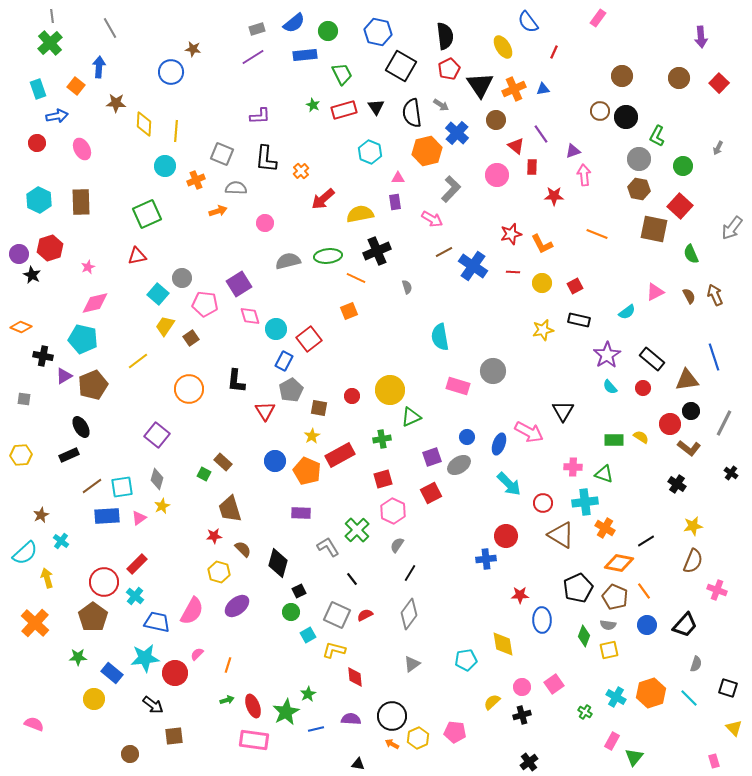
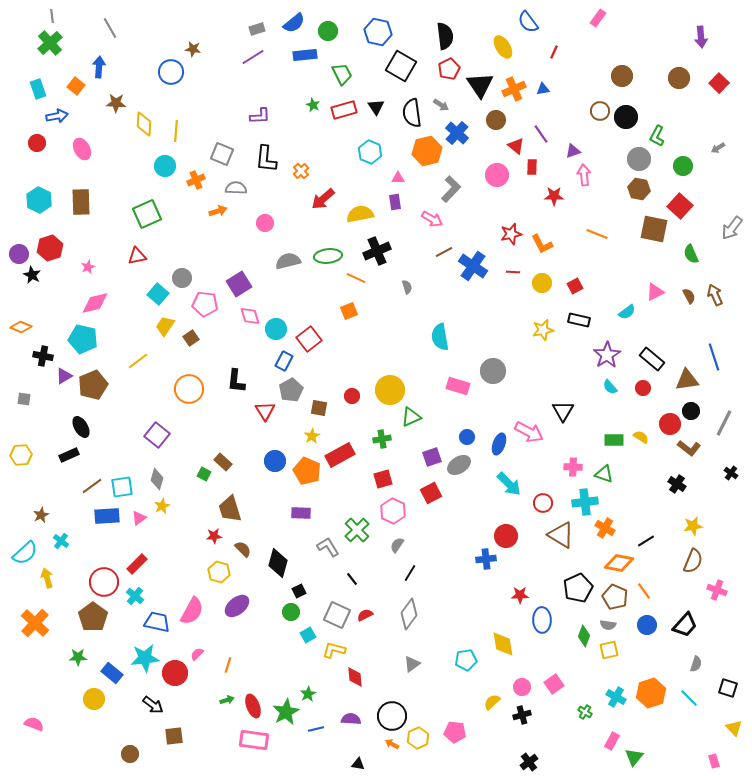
gray arrow at (718, 148): rotated 32 degrees clockwise
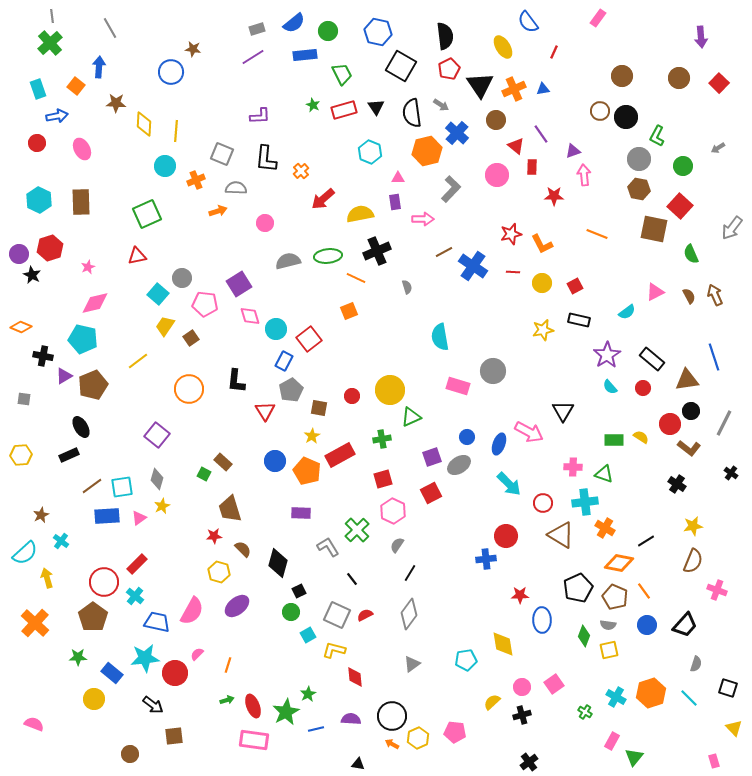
pink arrow at (432, 219): moved 9 px left; rotated 30 degrees counterclockwise
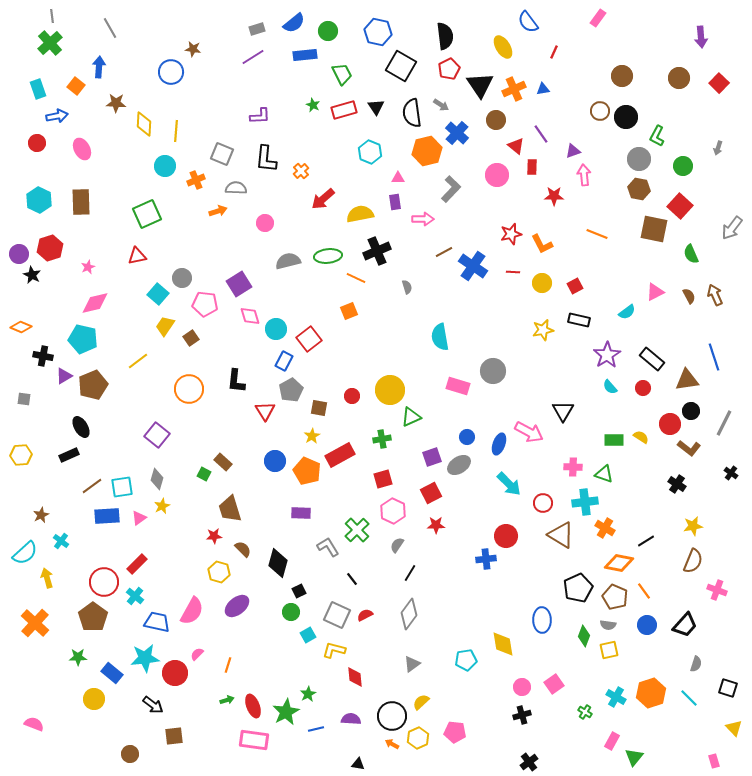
gray arrow at (718, 148): rotated 40 degrees counterclockwise
red star at (520, 595): moved 84 px left, 70 px up
yellow semicircle at (492, 702): moved 71 px left
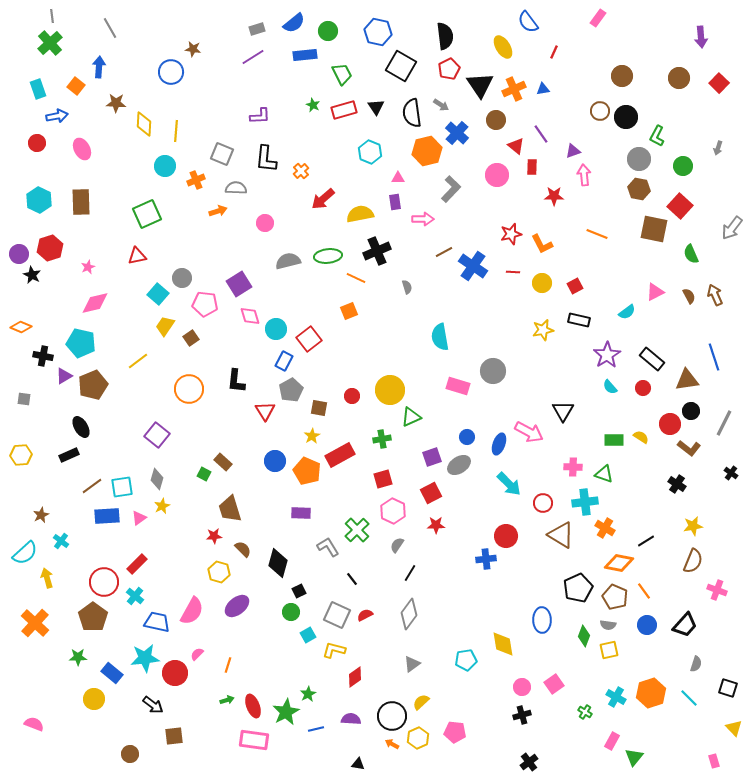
cyan pentagon at (83, 339): moved 2 px left, 4 px down
red diamond at (355, 677): rotated 60 degrees clockwise
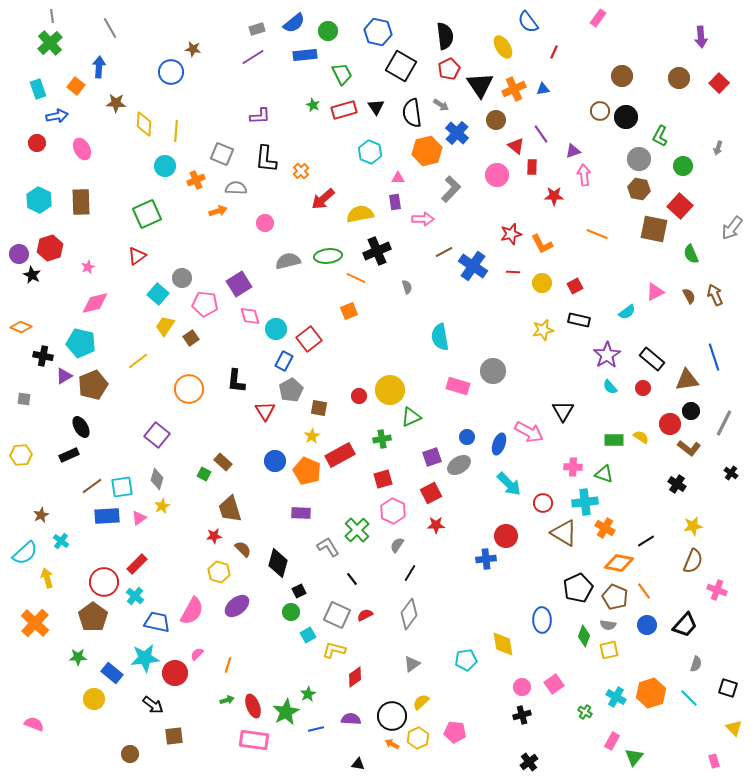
green L-shape at (657, 136): moved 3 px right
red triangle at (137, 256): rotated 24 degrees counterclockwise
red circle at (352, 396): moved 7 px right
brown triangle at (561, 535): moved 3 px right, 2 px up
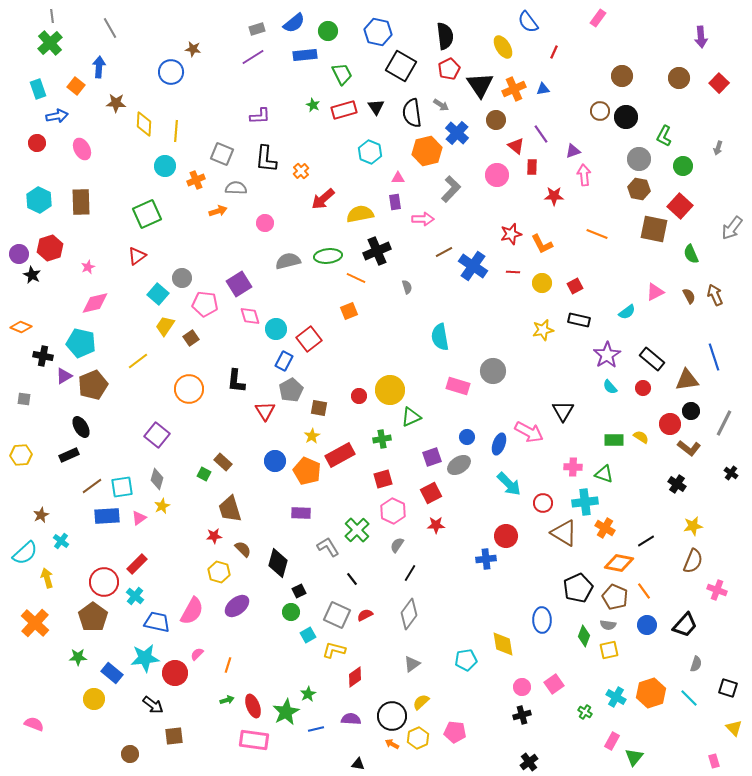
green L-shape at (660, 136): moved 4 px right
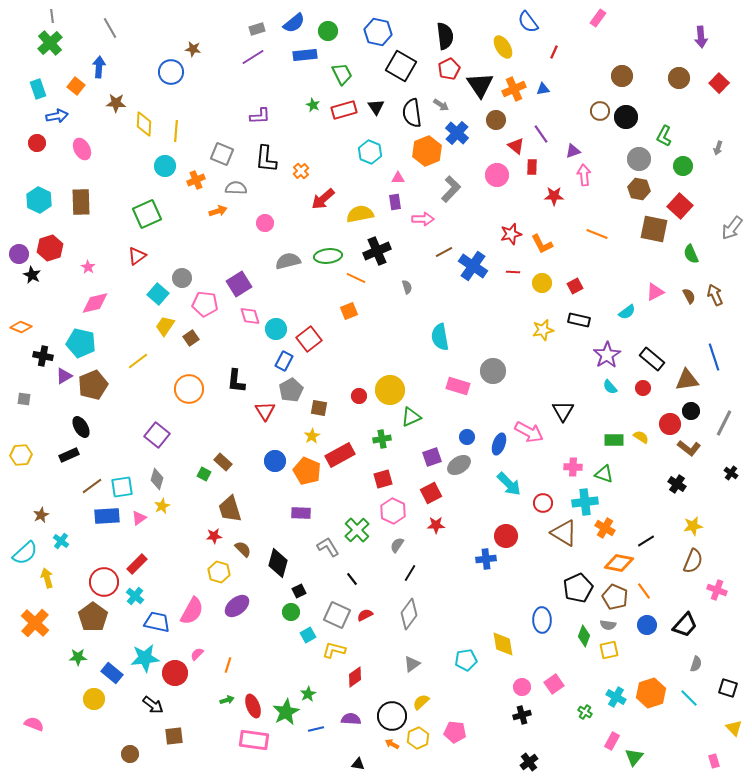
orange hexagon at (427, 151): rotated 8 degrees counterclockwise
pink star at (88, 267): rotated 16 degrees counterclockwise
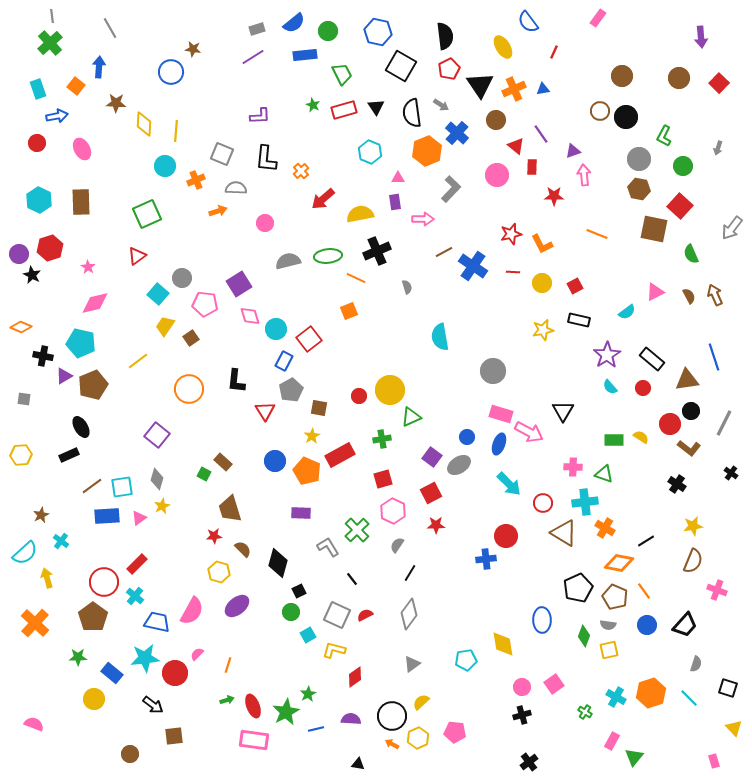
pink rectangle at (458, 386): moved 43 px right, 28 px down
purple square at (432, 457): rotated 36 degrees counterclockwise
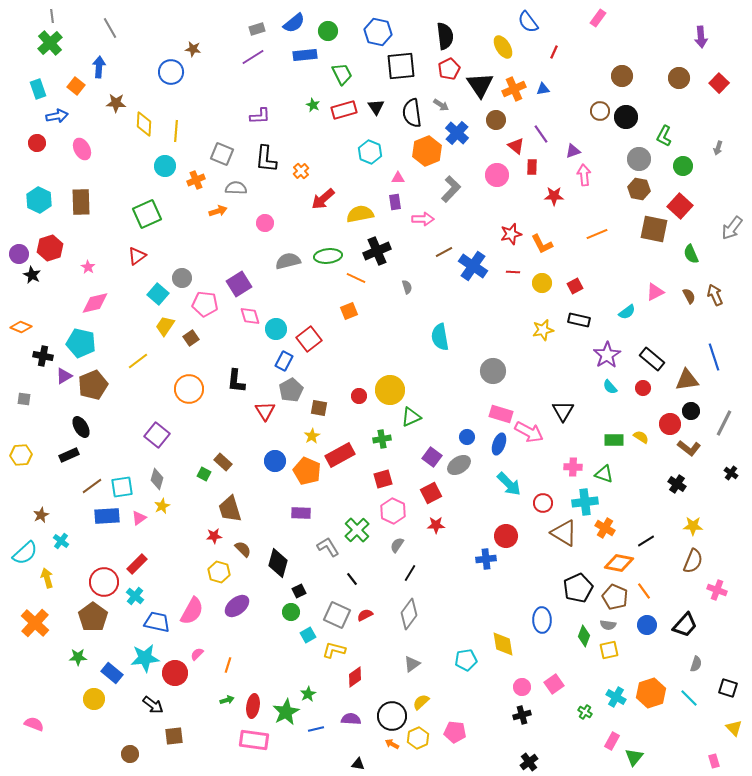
black square at (401, 66): rotated 36 degrees counterclockwise
orange line at (597, 234): rotated 45 degrees counterclockwise
yellow star at (693, 526): rotated 12 degrees clockwise
red ellipse at (253, 706): rotated 30 degrees clockwise
